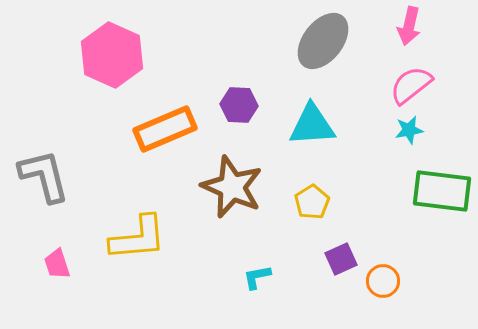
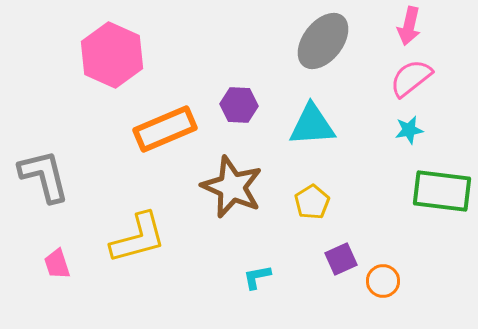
pink semicircle: moved 7 px up
yellow L-shape: rotated 10 degrees counterclockwise
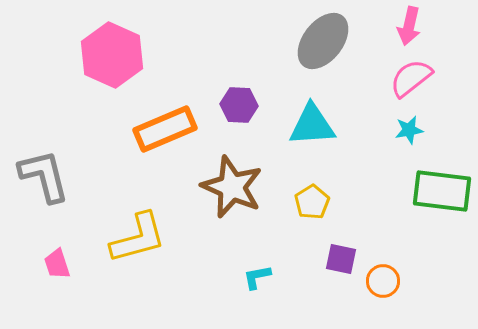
purple square: rotated 36 degrees clockwise
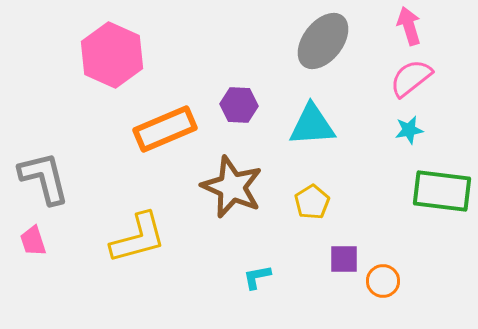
pink arrow: rotated 150 degrees clockwise
gray L-shape: moved 2 px down
purple square: moved 3 px right; rotated 12 degrees counterclockwise
pink trapezoid: moved 24 px left, 23 px up
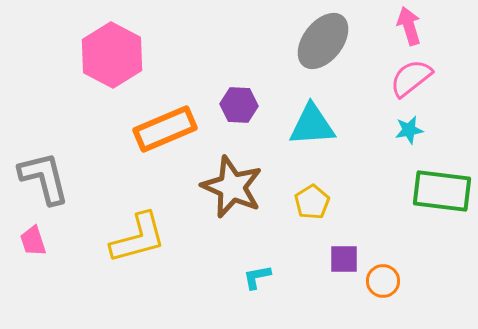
pink hexagon: rotated 4 degrees clockwise
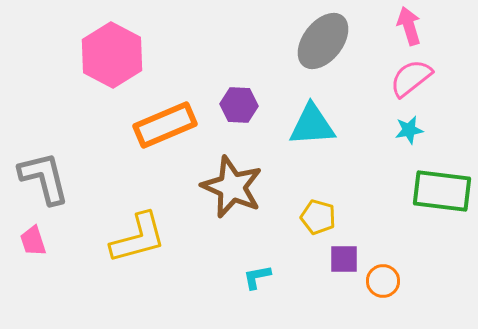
orange rectangle: moved 4 px up
yellow pentagon: moved 6 px right, 15 px down; rotated 24 degrees counterclockwise
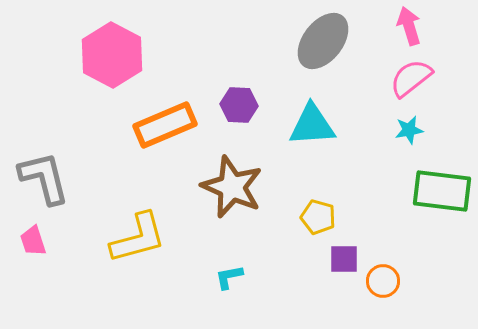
cyan L-shape: moved 28 px left
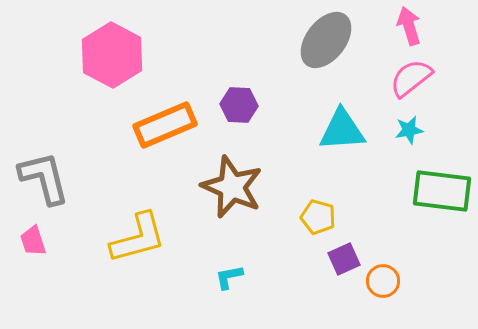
gray ellipse: moved 3 px right, 1 px up
cyan triangle: moved 30 px right, 5 px down
purple square: rotated 24 degrees counterclockwise
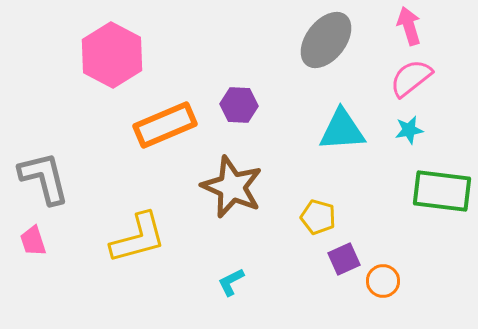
cyan L-shape: moved 2 px right, 5 px down; rotated 16 degrees counterclockwise
